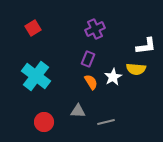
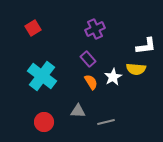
purple rectangle: rotated 63 degrees counterclockwise
cyan cross: moved 6 px right
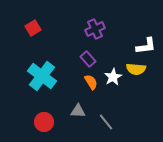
gray line: rotated 66 degrees clockwise
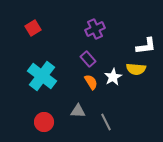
gray line: rotated 12 degrees clockwise
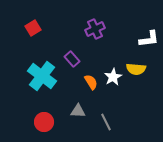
white L-shape: moved 3 px right, 7 px up
purple rectangle: moved 16 px left
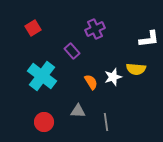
purple rectangle: moved 8 px up
white star: rotated 12 degrees clockwise
gray line: rotated 18 degrees clockwise
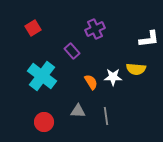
white star: rotated 18 degrees clockwise
gray line: moved 6 px up
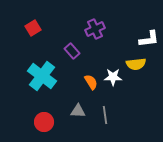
yellow semicircle: moved 5 px up; rotated 12 degrees counterclockwise
gray line: moved 1 px left, 1 px up
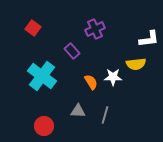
red square: rotated 21 degrees counterclockwise
gray line: rotated 24 degrees clockwise
red circle: moved 4 px down
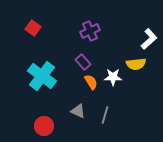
purple cross: moved 5 px left, 2 px down
white L-shape: rotated 35 degrees counterclockwise
purple rectangle: moved 11 px right, 11 px down
gray triangle: rotated 21 degrees clockwise
